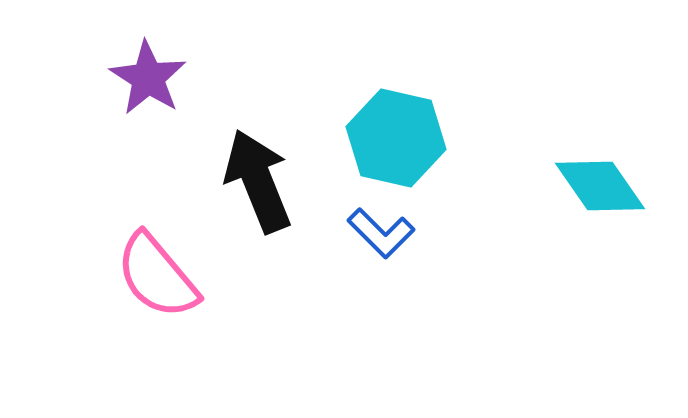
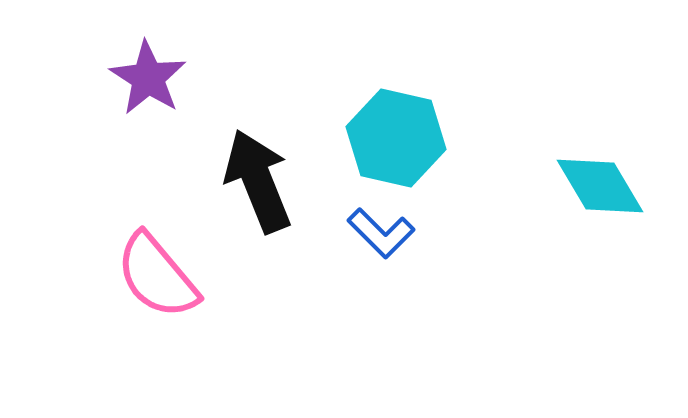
cyan diamond: rotated 4 degrees clockwise
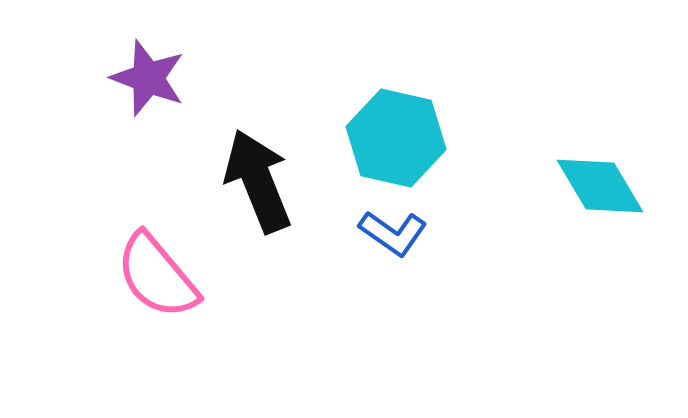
purple star: rotated 12 degrees counterclockwise
blue L-shape: moved 12 px right; rotated 10 degrees counterclockwise
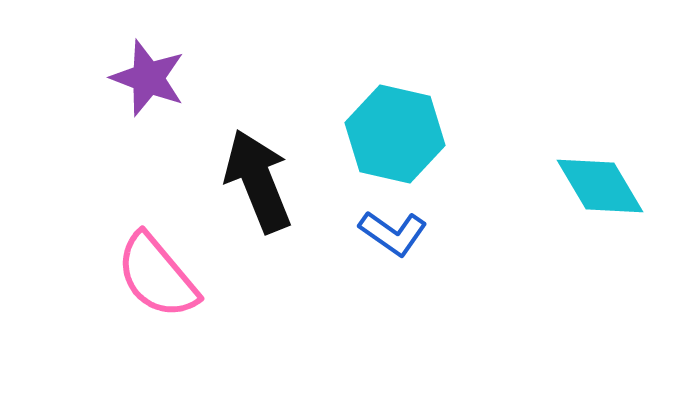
cyan hexagon: moved 1 px left, 4 px up
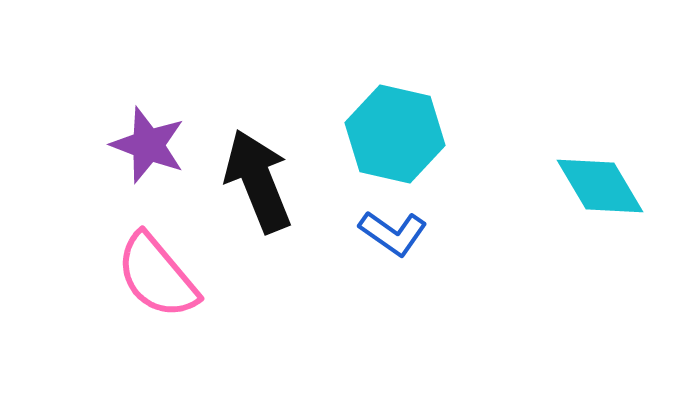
purple star: moved 67 px down
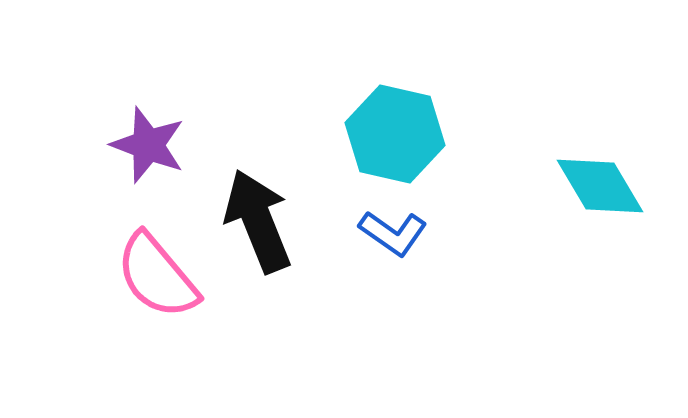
black arrow: moved 40 px down
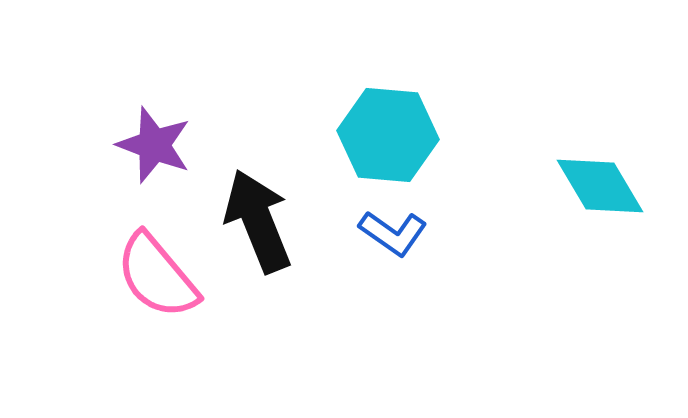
cyan hexagon: moved 7 px left, 1 px down; rotated 8 degrees counterclockwise
purple star: moved 6 px right
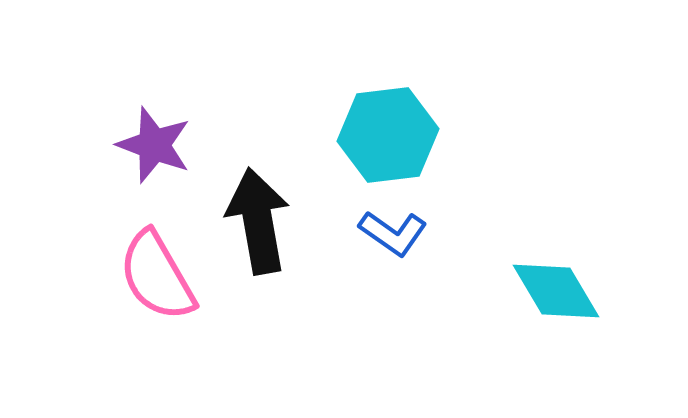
cyan hexagon: rotated 12 degrees counterclockwise
cyan diamond: moved 44 px left, 105 px down
black arrow: rotated 12 degrees clockwise
pink semicircle: rotated 10 degrees clockwise
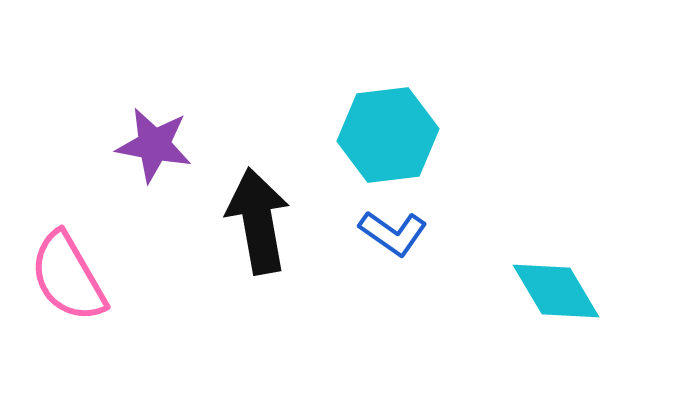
purple star: rotated 10 degrees counterclockwise
pink semicircle: moved 89 px left, 1 px down
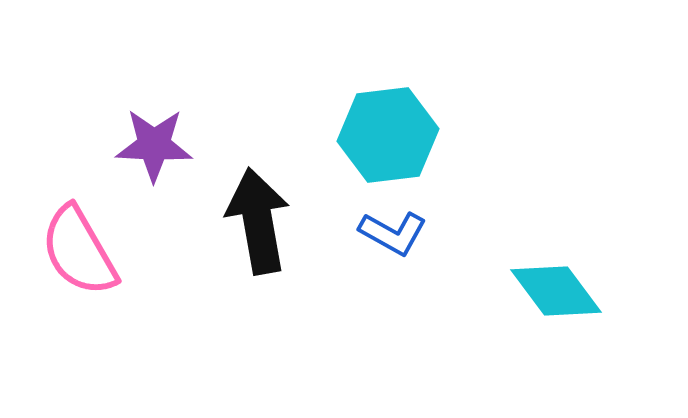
purple star: rotated 8 degrees counterclockwise
blue L-shape: rotated 6 degrees counterclockwise
pink semicircle: moved 11 px right, 26 px up
cyan diamond: rotated 6 degrees counterclockwise
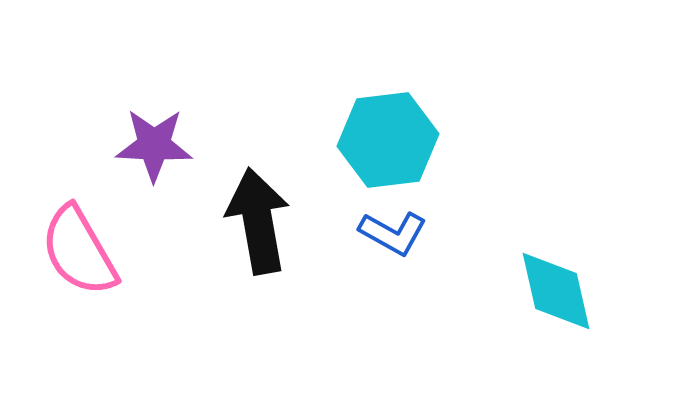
cyan hexagon: moved 5 px down
cyan diamond: rotated 24 degrees clockwise
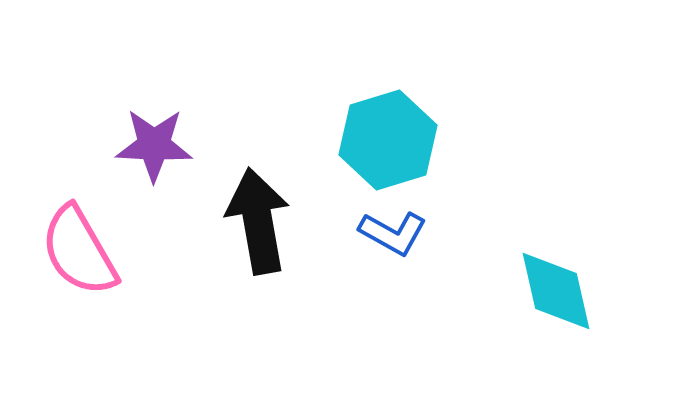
cyan hexagon: rotated 10 degrees counterclockwise
